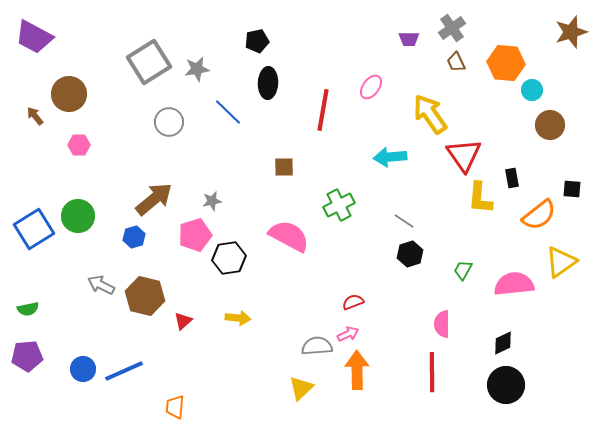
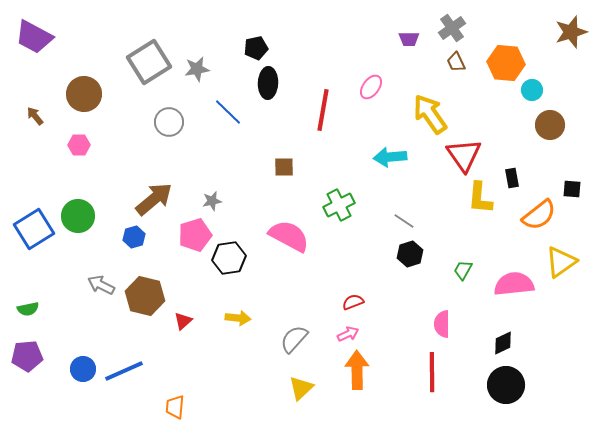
black pentagon at (257, 41): moved 1 px left, 7 px down
brown circle at (69, 94): moved 15 px right
gray semicircle at (317, 346): moved 23 px left, 7 px up; rotated 44 degrees counterclockwise
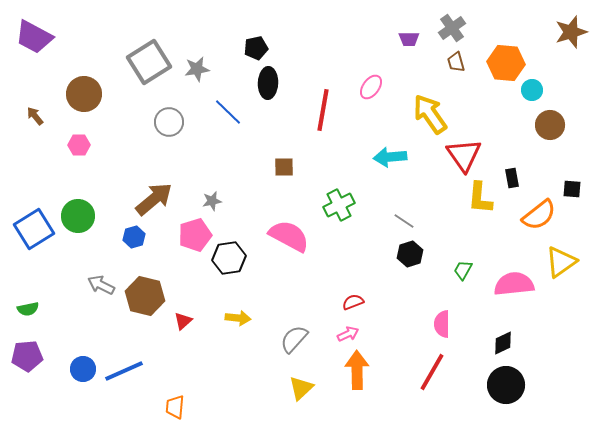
brown trapezoid at (456, 62): rotated 10 degrees clockwise
red line at (432, 372): rotated 30 degrees clockwise
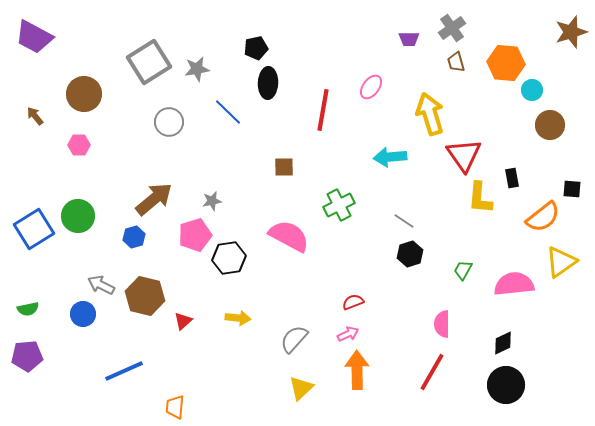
yellow arrow at (430, 114): rotated 18 degrees clockwise
orange semicircle at (539, 215): moved 4 px right, 2 px down
blue circle at (83, 369): moved 55 px up
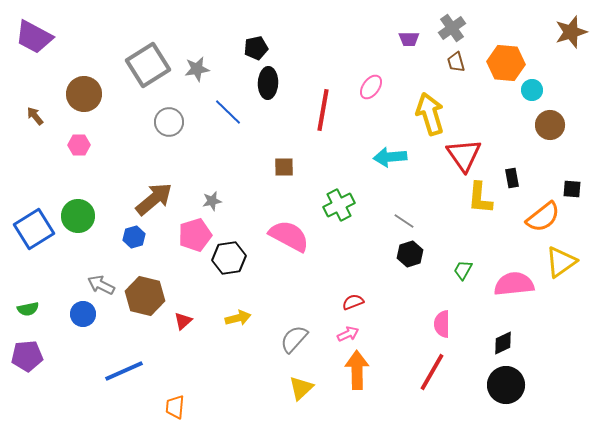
gray square at (149, 62): moved 1 px left, 3 px down
yellow arrow at (238, 318): rotated 20 degrees counterclockwise
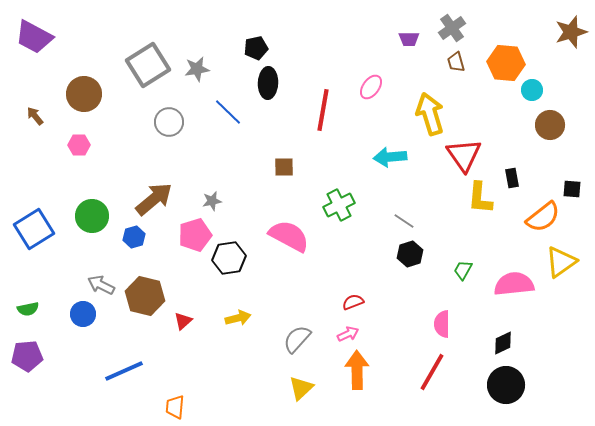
green circle at (78, 216): moved 14 px right
gray semicircle at (294, 339): moved 3 px right
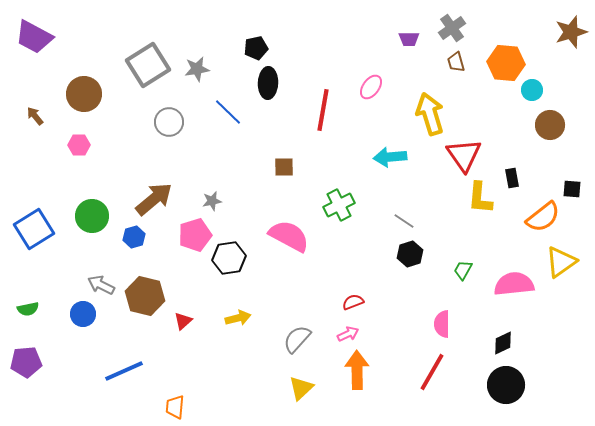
purple pentagon at (27, 356): moved 1 px left, 6 px down
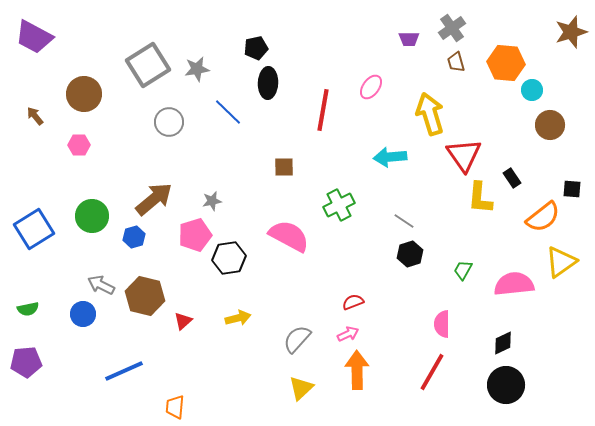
black rectangle at (512, 178): rotated 24 degrees counterclockwise
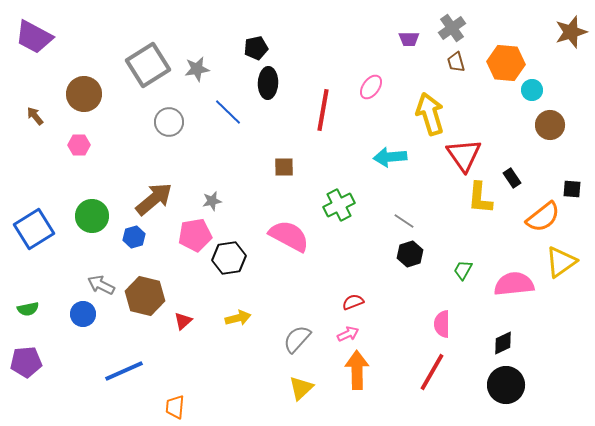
pink pentagon at (195, 235): rotated 8 degrees clockwise
